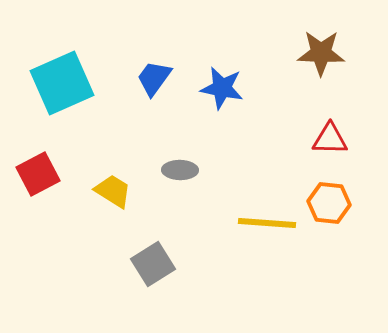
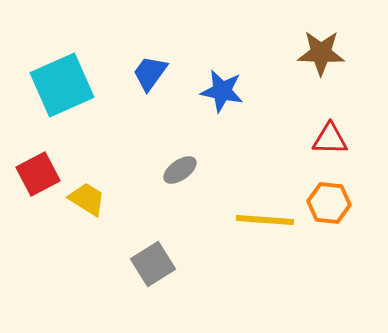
blue trapezoid: moved 4 px left, 5 px up
cyan square: moved 2 px down
blue star: moved 3 px down
gray ellipse: rotated 36 degrees counterclockwise
yellow trapezoid: moved 26 px left, 8 px down
yellow line: moved 2 px left, 3 px up
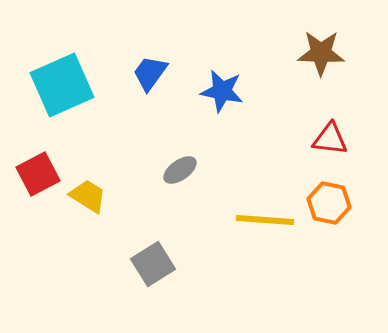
red triangle: rotated 6 degrees clockwise
yellow trapezoid: moved 1 px right, 3 px up
orange hexagon: rotated 6 degrees clockwise
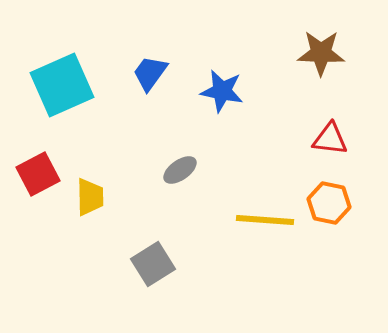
yellow trapezoid: moved 2 px right, 1 px down; rotated 57 degrees clockwise
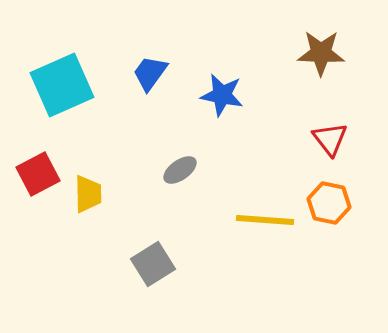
blue star: moved 4 px down
red triangle: rotated 45 degrees clockwise
yellow trapezoid: moved 2 px left, 3 px up
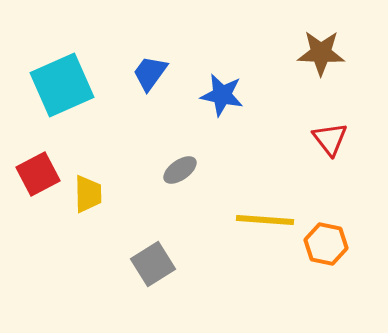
orange hexagon: moved 3 px left, 41 px down
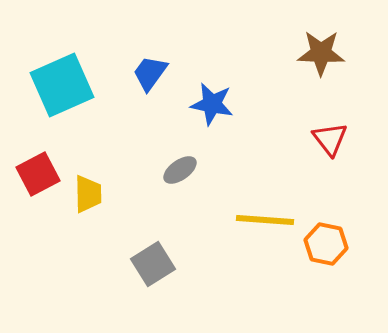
blue star: moved 10 px left, 9 px down
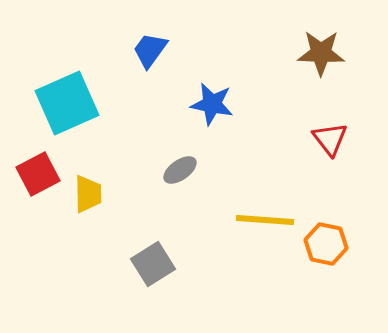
blue trapezoid: moved 23 px up
cyan square: moved 5 px right, 18 px down
